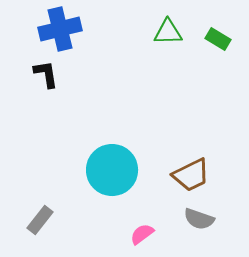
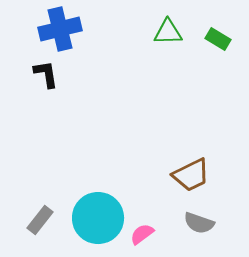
cyan circle: moved 14 px left, 48 px down
gray semicircle: moved 4 px down
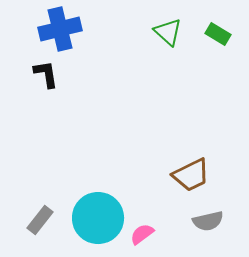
green triangle: rotated 44 degrees clockwise
green rectangle: moved 5 px up
gray semicircle: moved 9 px right, 2 px up; rotated 32 degrees counterclockwise
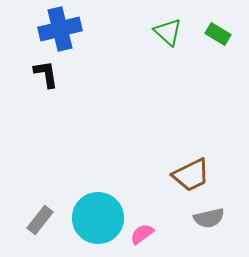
gray semicircle: moved 1 px right, 3 px up
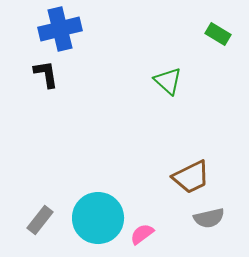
green triangle: moved 49 px down
brown trapezoid: moved 2 px down
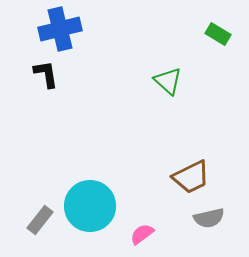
cyan circle: moved 8 px left, 12 px up
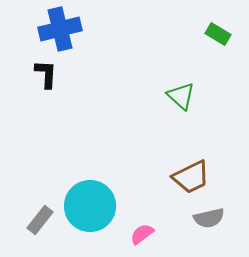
black L-shape: rotated 12 degrees clockwise
green triangle: moved 13 px right, 15 px down
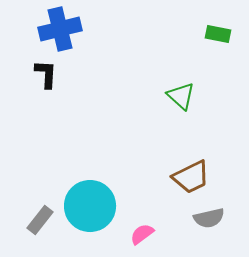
green rectangle: rotated 20 degrees counterclockwise
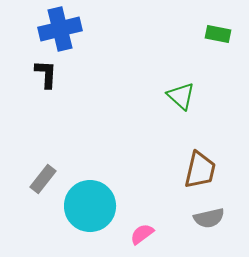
brown trapezoid: moved 9 px right, 7 px up; rotated 51 degrees counterclockwise
gray rectangle: moved 3 px right, 41 px up
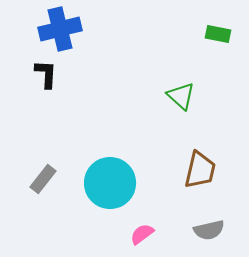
cyan circle: moved 20 px right, 23 px up
gray semicircle: moved 12 px down
